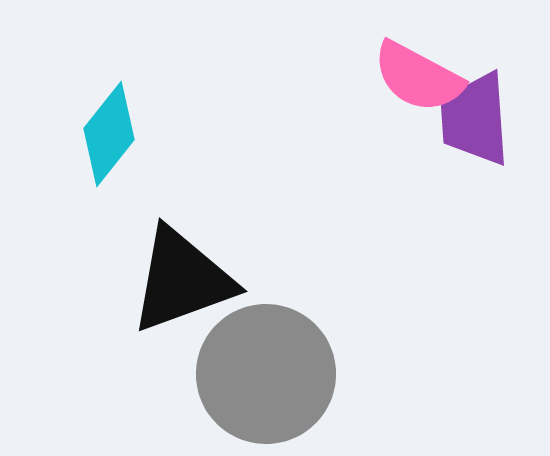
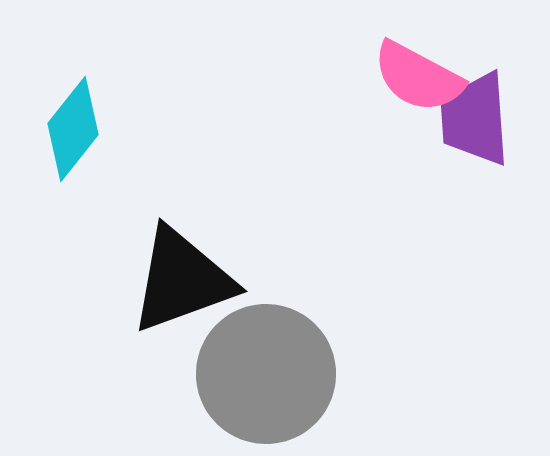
cyan diamond: moved 36 px left, 5 px up
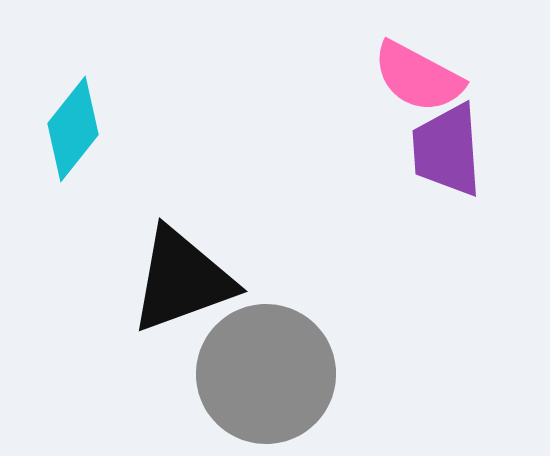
purple trapezoid: moved 28 px left, 31 px down
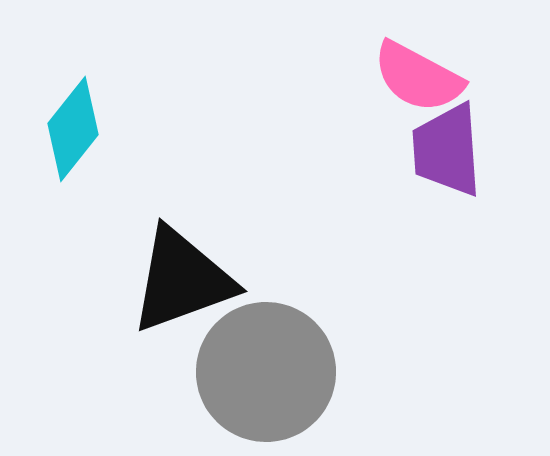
gray circle: moved 2 px up
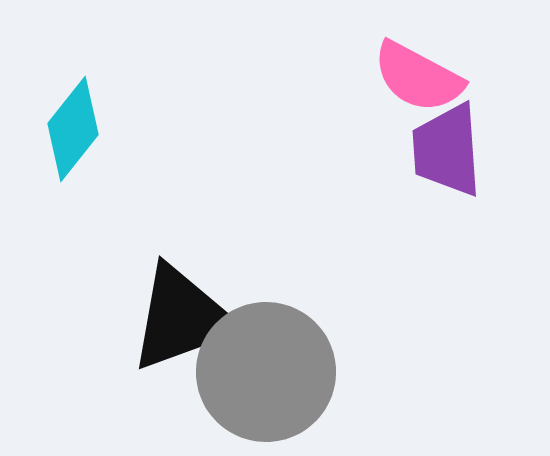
black triangle: moved 38 px down
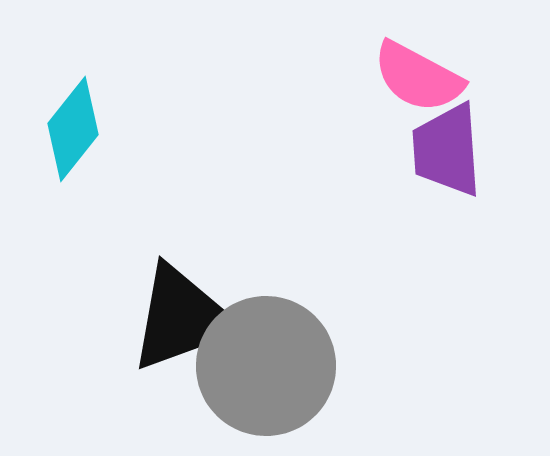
gray circle: moved 6 px up
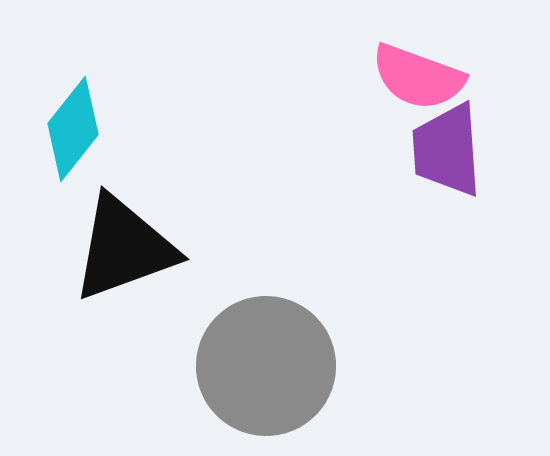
pink semicircle: rotated 8 degrees counterclockwise
black triangle: moved 58 px left, 70 px up
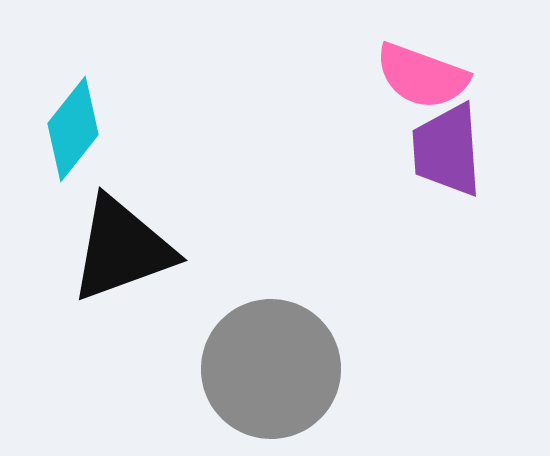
pink semicircle: moved 4 px right, 1 px up
black triangle: moved 2 px left, 1 px down
gray circle: moved 5 px right, 3 px down
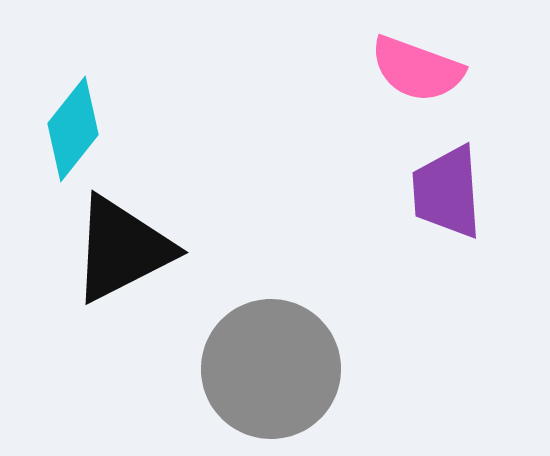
pink semicircle: moved 5 px left, 7 px up
purple trapezoid: moved 42 px down
black triangle: rotated 7 degrees counterclockwise
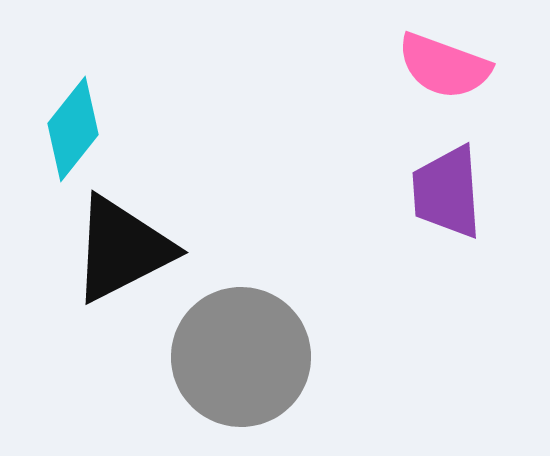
pink semicircle: moved 27 px right, 3 px up
gray circle: moved 30 px left, 12 px up
